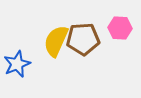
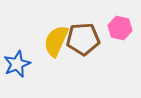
pink hexagon: rotated 10 degrees clockwise
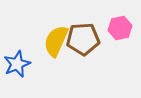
pink hexagon: rotated 25 degrees counterclockwise
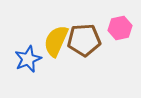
brown pentagon: moved 1 px right, 1 px down
blue star: moved 11 px right, 5 px up
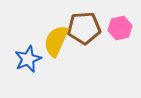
brown pentagon: moved 12 px up
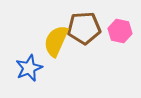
pink hexagon: moved 3 px down; rotated 25 degrees clockwise
blue star: moved 1 px right, 9 px down
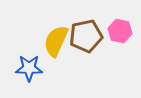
brown pentagon: moved 2 px right, 8 px down; rotated 8 degrees counterclockwise
blue star: rotated 24 degrees clockwise
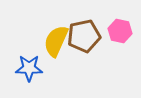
brown pentagon: moved 2 px left
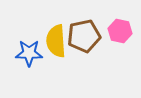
yellow semicircle: rotated 28 degrees counterclockwise
blue star: moved 15 px up
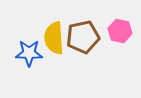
brown pentagon: moved 1 px left, 1 px down
yellow semicircle: moved 2 px left, 3 px up
